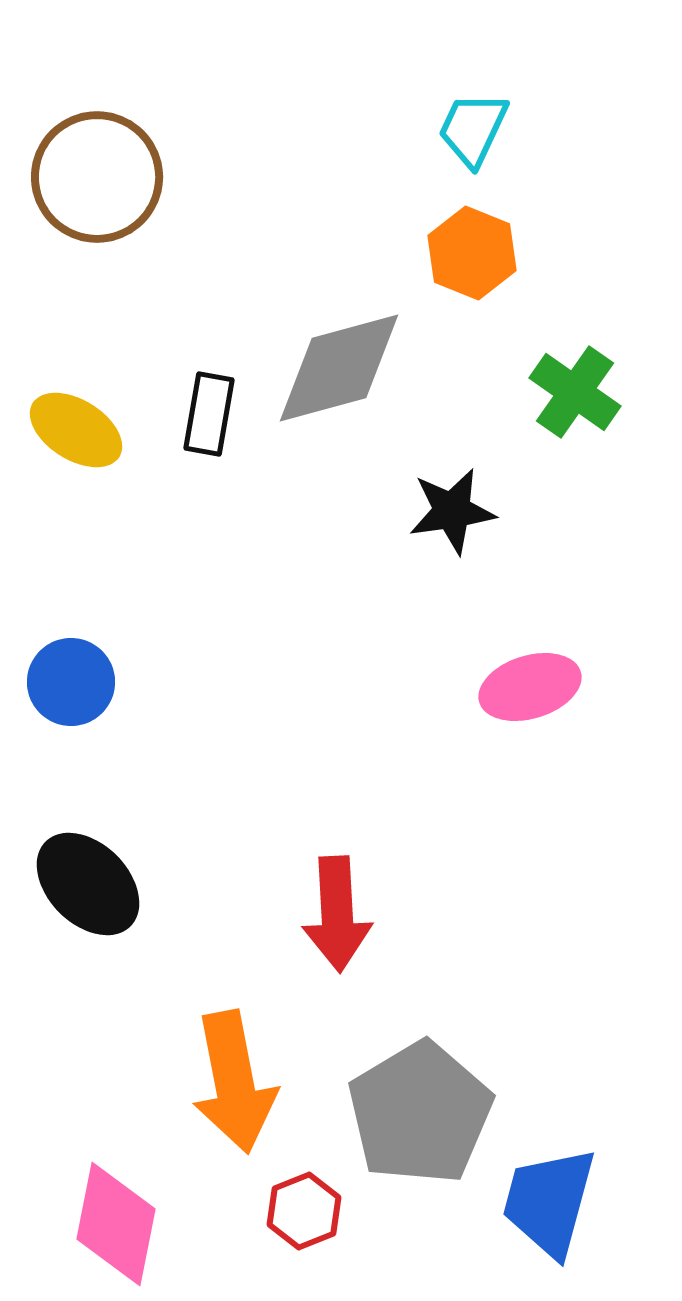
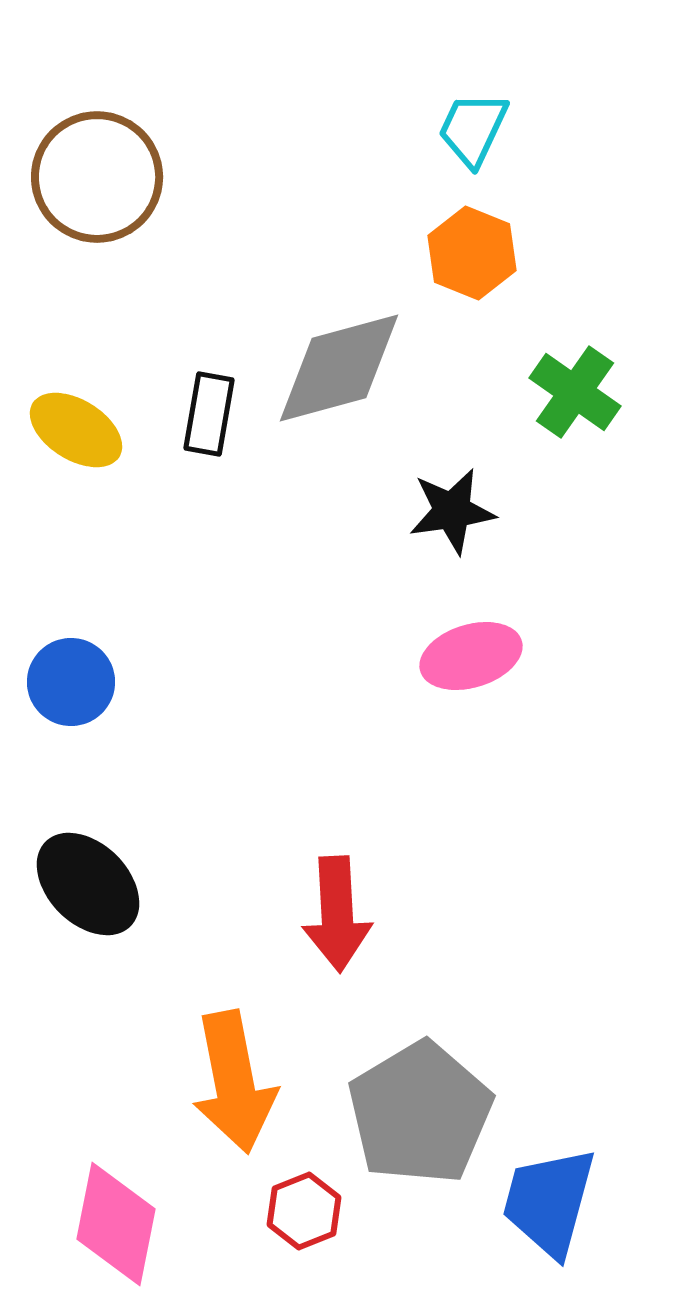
pink ellipse: moved 59 px left, 31 px up
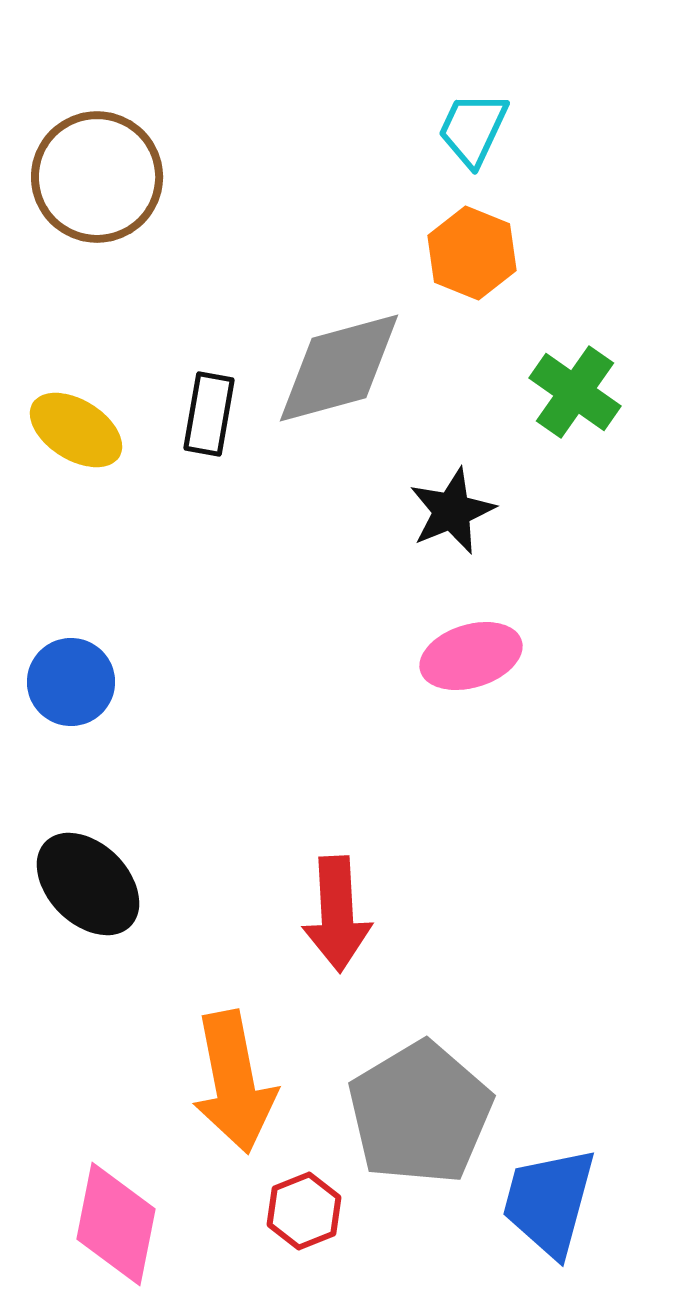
black star: rotated 14 degrees counterclockwise
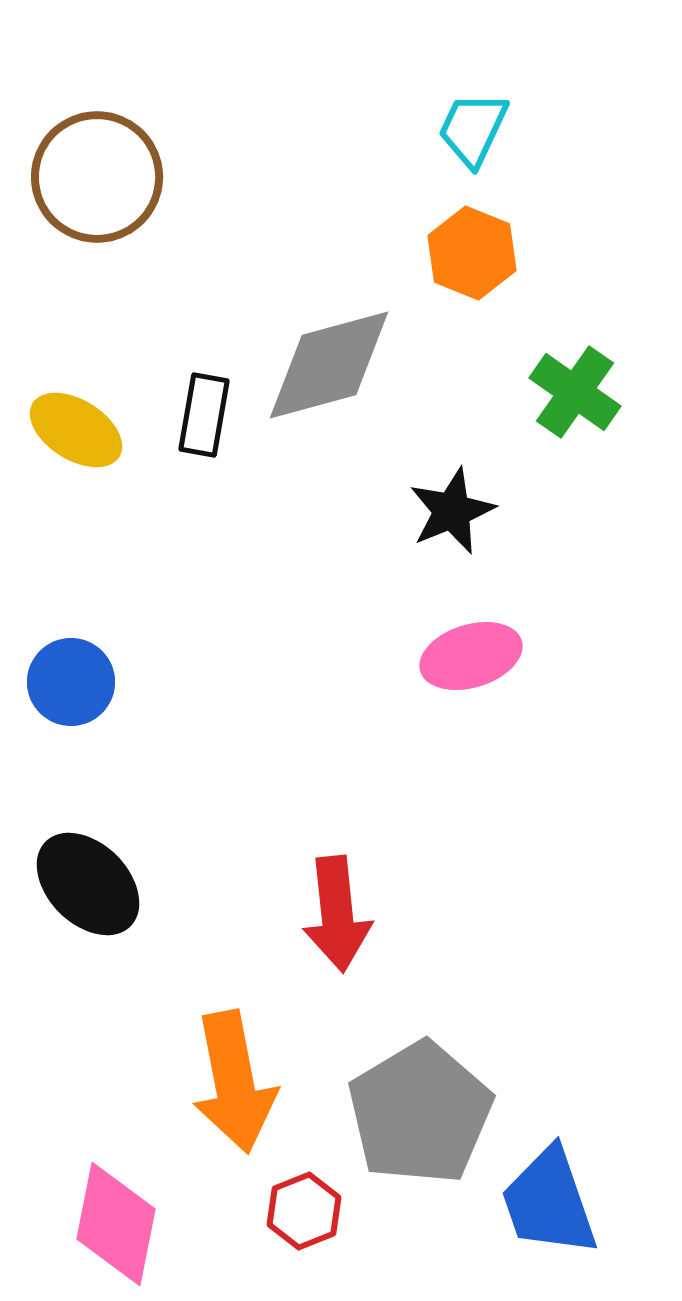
gray diamond: moved 10 px left, 3 px up
black rectangle: moved 5 px left, 1 px down
red arrow: rotated 3 degrees counterclockwise
blue trapezoid: rotated 34 degrees counterclockwise
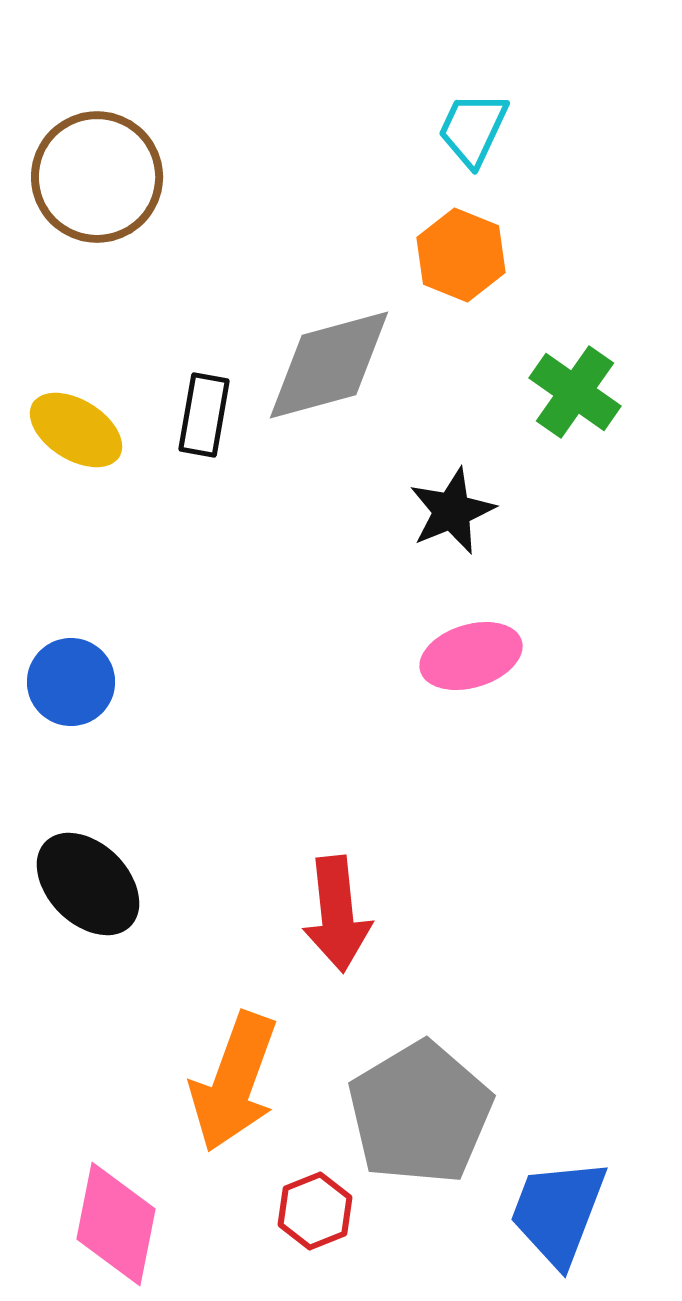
orange hexagon: moved 11 px left, 2 px down
orange arrow: rotated 31 degrees clockwise
blue trapezoid: moved 9 px right, 10 px down; rotated 40 degrees clockwise
red hexagon: moved 11 px right
